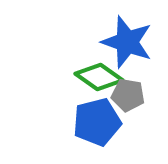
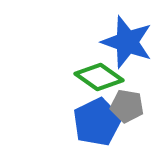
gray pentagon: moved 1 px left, 11 px down
blue pentagon: rotated 12 degrees counterclockwise
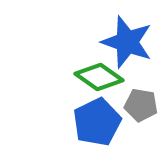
gray pentagon: moved 14 px right, 1 px up
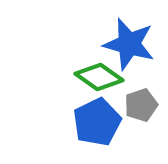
blue star: moved 2 px right, 2 px down; rotated 4 degrees counterclockwise
gray pentagon: rotated 28 degrees counterclockwise
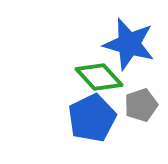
green diamond: rotated 12 degrees clockwise
blue pentagon: moved 5 px left, 4 px up
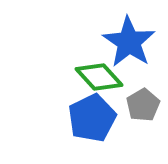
blue star: moved 2 px up; rotated 18 degrees clockwise
gray pentagon: moved 2 px right; rotated 12 degrees counterclockwise
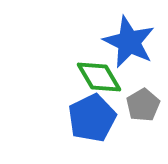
blue star: rotated 8 degrees counterclockwise
green diamond: rotated 12 degrees clockwise
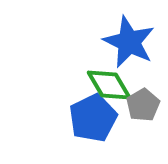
green diamond: moved 10 px right, 8 px down
blue pentagon: moved 1 px right
